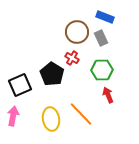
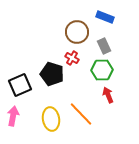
gray rectangle: moved 3 px right, 8 px down
black pentagon: rotated 15 degrees counterclockwise
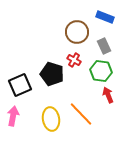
red cross: moved 2 px right, 2 px down
green hexagon: moved 1 px left, 1 px down; rotated 10 degrees clockwise
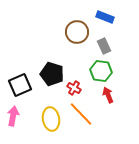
red cross: moved 28 px down
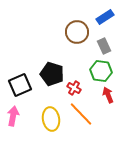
blue rectangle: rotated 54 degrees counterclockwise
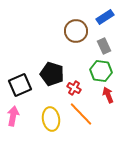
brown circle: moved 1 px left, 1 px up
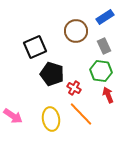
black square: moved 15 px right, 38 px up
pink arrow: rotated 114 degrees clockwise
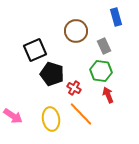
blue rectangle: moved 11 px right; rotated 72 degrees counterclockwise
black square: moved 3 px down
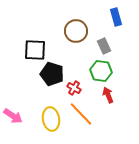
black square: rotated 25 degrees clockwise
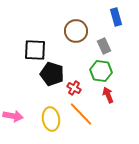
pink arrow: rotated 24 degrees counterclockwise
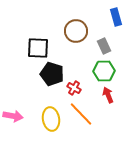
black square: moved 3 px right, 2 px up
green hexagon: moved 3 px right; rotated 10 degrees counterclockwise
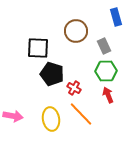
green hexagon: moved 2 px right
